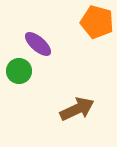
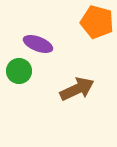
purple ellipse: rotated 20 degrees counterclockwise
brown arrow: moved 20 px up
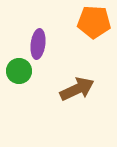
orange pentagon: moved 3 px left; rotated 12 degrees counterclockwise
purple ellipse: rotated 76 degrees clockwise
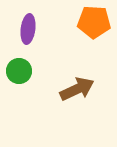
purple ellipse: moved 10 px left, 15 px up
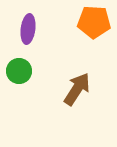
brown arrow: rotated 32 degrees counterclockwise
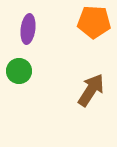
brown arrow: moved 14 px right, 1 px down
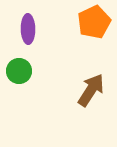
orange pentagon: rotated 28 degrees counterclockwise
purple ellipse: rotated 8 degrees counterclockwise
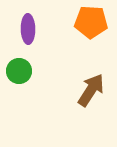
orange pentagon: moved 3 px left; rotated 28 degrees clockwise
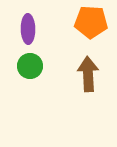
green circle: moved 11 px right, 5 px up
brown arrow: moved 3 px left, 16 px up; rotated 36 degrees counterclockwise
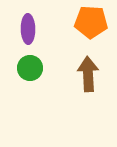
green circle: moved 2 px down
